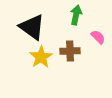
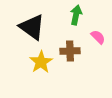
yellow star: moved 5 px down
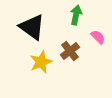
brown cross: rotated 36 degrees counterclockwise
yellow star: rotated 10 degrees clockwise
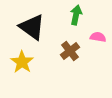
pink semicircle: rotated 35 degrees counterclockwise
yellow star: moved 19 px left; rotated 15 degrees counterclockwise
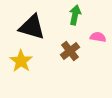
green arrow: moved 1 px left
black triangle: rotated 20 degrees counterclockwise
yellow star: moved 1 px left, 1 px up
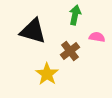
black triangle: moved 1 px right, 4 px down
pink semicircle: moved 1 px left
yellow star: moved 26 px right, 13 px down
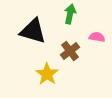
green arrow: moved 5 px left, 1 px up
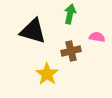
brown cross: moved 1 px right; rotated 24 degrees clockwise
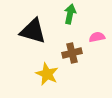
pink semicircle: rotated 21 degrees counterclockwise
brown cross: moved 1 px right, 2 px down
yellow star: rotated 10 degrees counterclockwise
